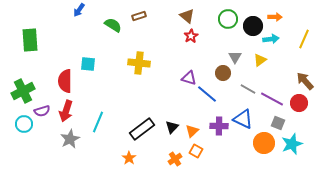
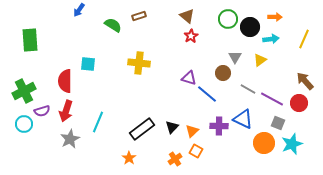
black circle: moved 3 px left, 1 px down
green cross: moved 1 px right
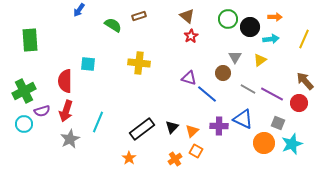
purple line: moved 5 px up
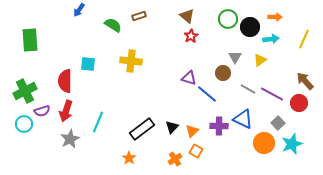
yellow cross: moved 8 px left, 2 px up
green cross: moved 1 px right
gray square: rotated 24 degrees clockwise
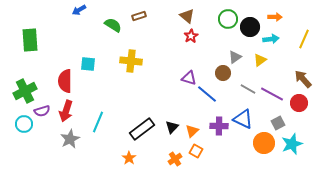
blue arrow: rotated 24 degrees clockwise
gray triangle: rotated 24 degrees clockwise
brown arrow: moved 2 px left, 2 px up
gray square: rotated 16 degrees clockwise
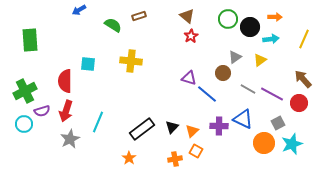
orange cross: rotated 24 degrees clockwise
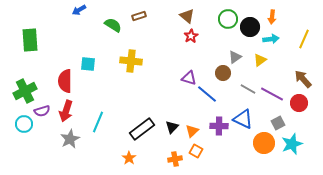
orange arrow: moved 3 px left; rotated 96 degrees clockwise
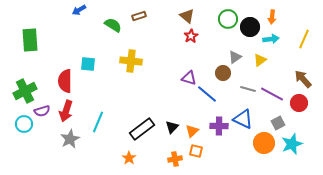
gray line: rotated 14 degrees counterclockwise
orange square: rotated 16 degrees counterclockwise
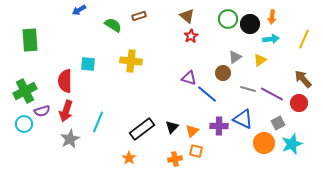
black circle: moved 3 px up
